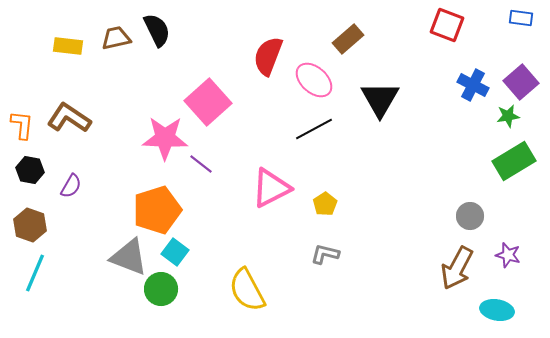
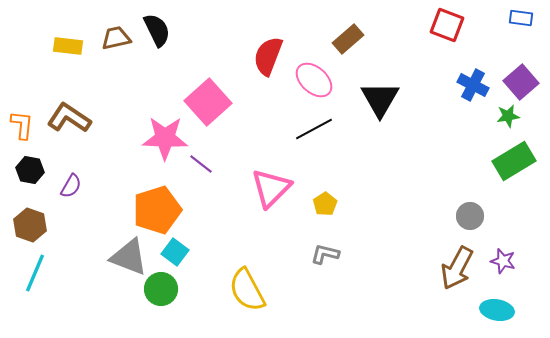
pink triangle: rotated 18 degrees counterclockwise
purple star: moved 5 px left, 6 px down
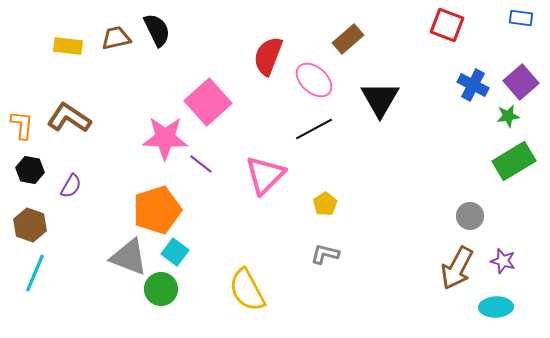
pink triangle: moved 6 px left, 13 px up
cyan ellipse: moved 1 px left, 3 px up; rotated 12 degrees counterclockwise
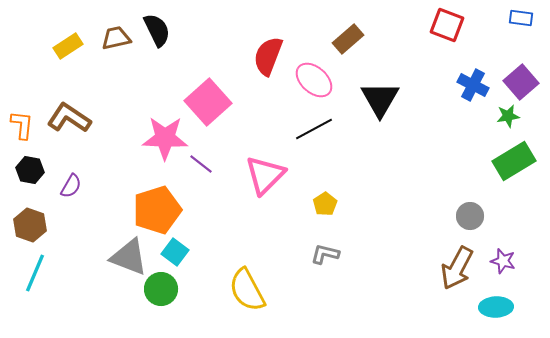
yellow rectangle: rotated 40 degrees counterclockwise
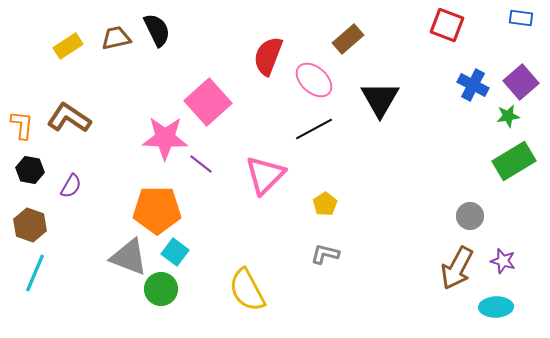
orange pentagon: rotated 18 degrees clockwise
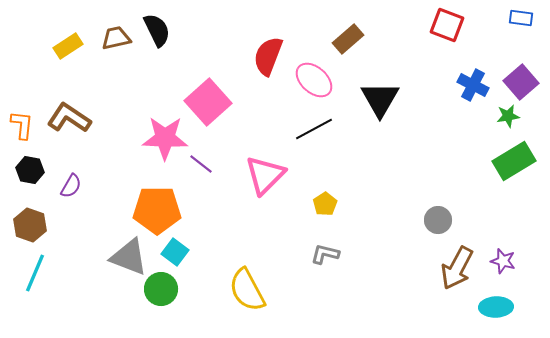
gray circle: moved 32 px left, 4 px down
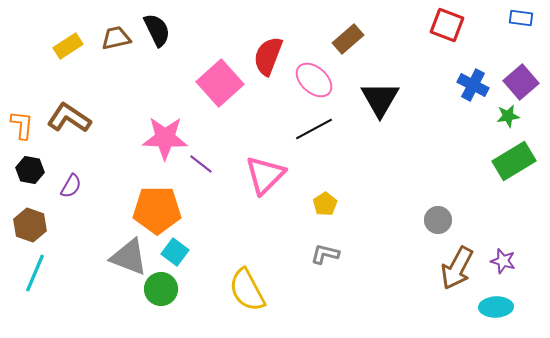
pink square: moved 12 px right, 19 px up
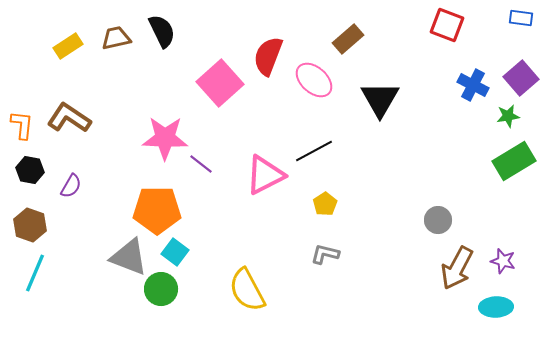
black semicircle: moved 5 px right, 1 px down
purple square: moved 4 px up
black line: moved 22 px down
pink triangle: rotated 18 degrees clockwise
